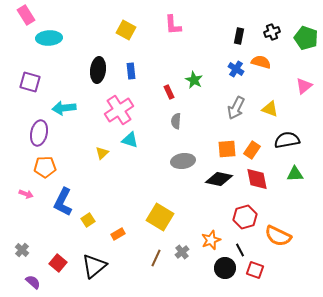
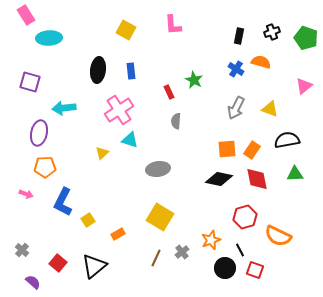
gray ellipse at (183, 161): moved 25 px left, 8 px down
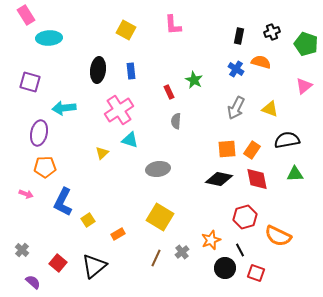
green pentagon at (306, 38): moved 6 px down
red square at (255, 270): moved 1 px right, 3 px down
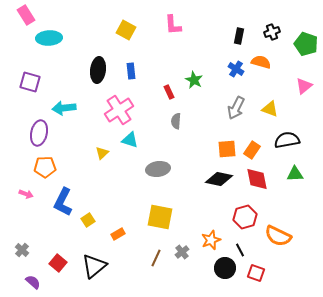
yellow square at (160, 217): rotated 20 degrees counterclockwise
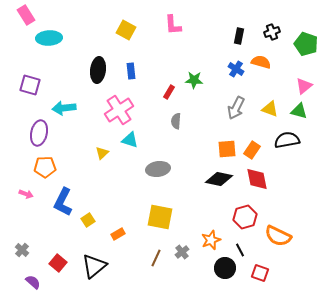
green star at (194, 80): rotated 24 degrees counterclockwise
purple square at (30, 82): moved 3 px down
red rectangle at (169, 92): rotated 56 degrees clockwise
green triangle at (295, 174): moved 4 px right, 63 px up; rotated 18 degrees clockwise
red square at (256, 273): moved 4 px right
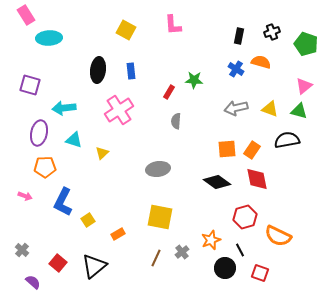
gray arrow at (236, 108): rotated 50 degrees clockwise
cyan triangle at (130, 140): moved 56 px left
black diamond at (219, 179): moved 2 px left, 3 px down; rotated 24 degrees clockwise
pink arrow at (26, 194): moved 1 px left, 2 px down
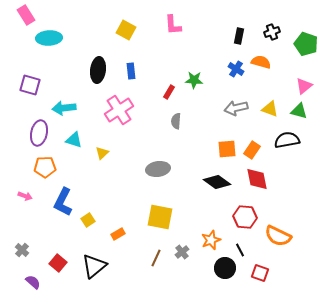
red hexagon at (245, 217): rotated 20 degrees clockwise
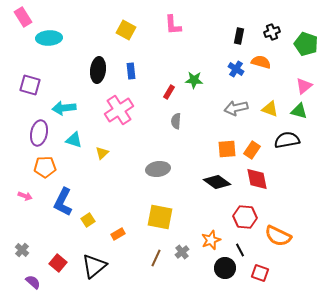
pink rectangle at (26, 15): moved 3 px left, 2 px down
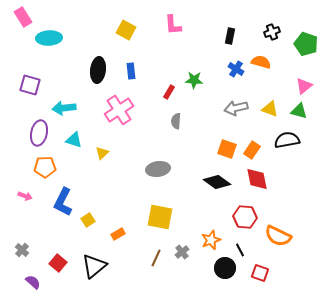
black rectangle at (239, 36): moved 9 px left
orange square at (227, 149): rotated 24 degrees clockwise
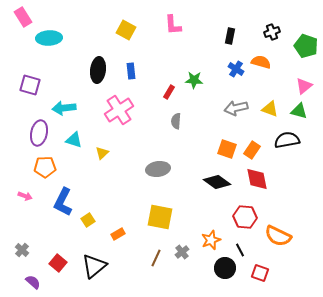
green pentagon at (306, 44): moved 2 px down
